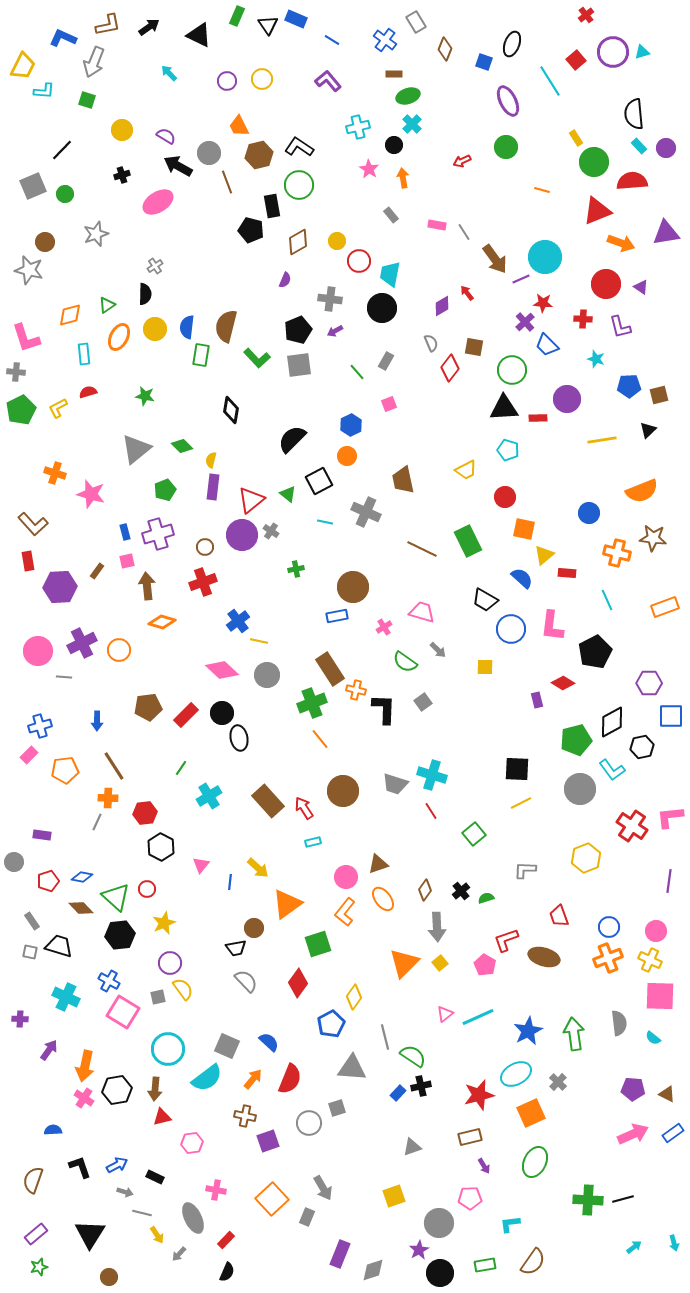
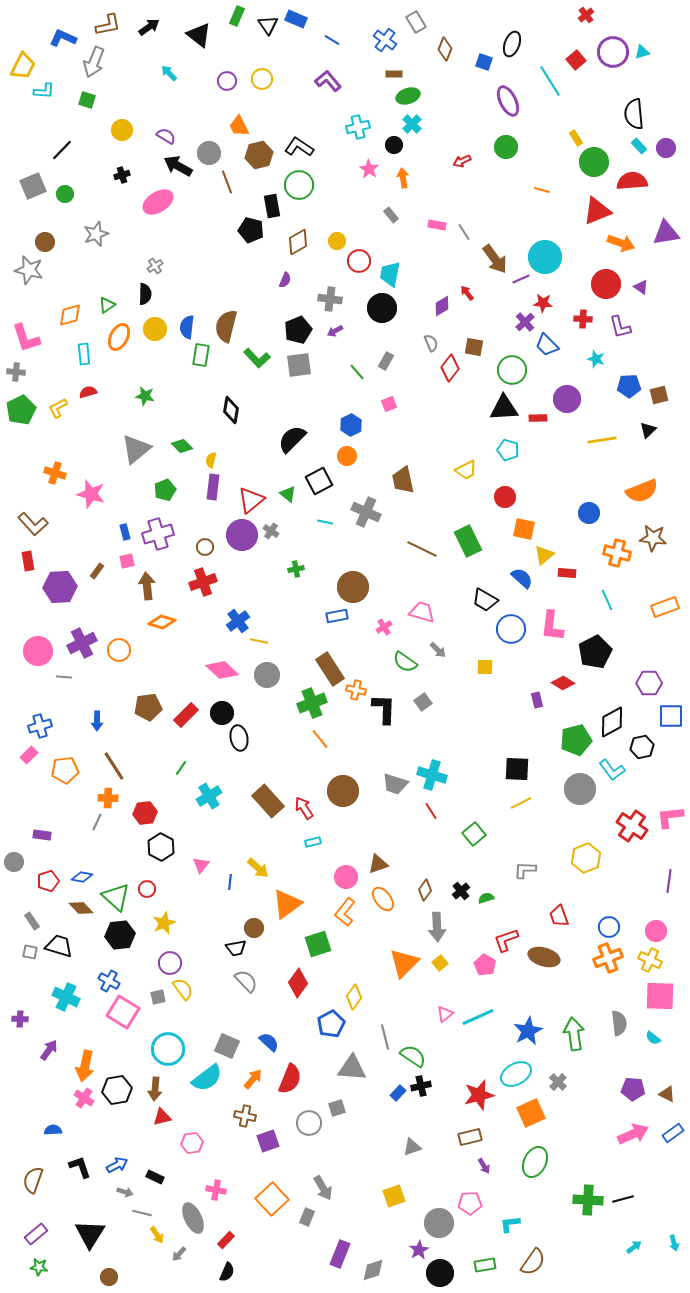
black triangle at (199, 35): rotated 12 degrees clockwise
pink pentagon at (470, 1198): moved 5 px down
green star at (39, 1267): rotated 24 degrees clockwise
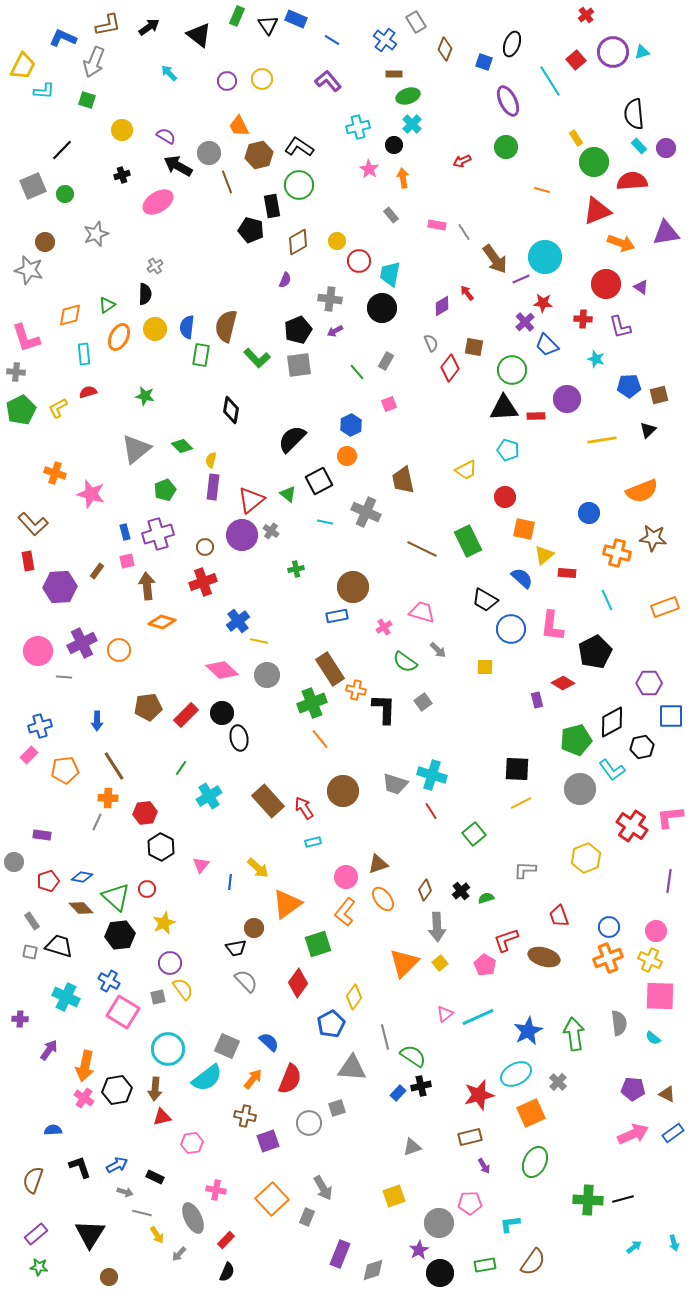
red rectangle at (538, 418): moved 2 px left, 2 px up
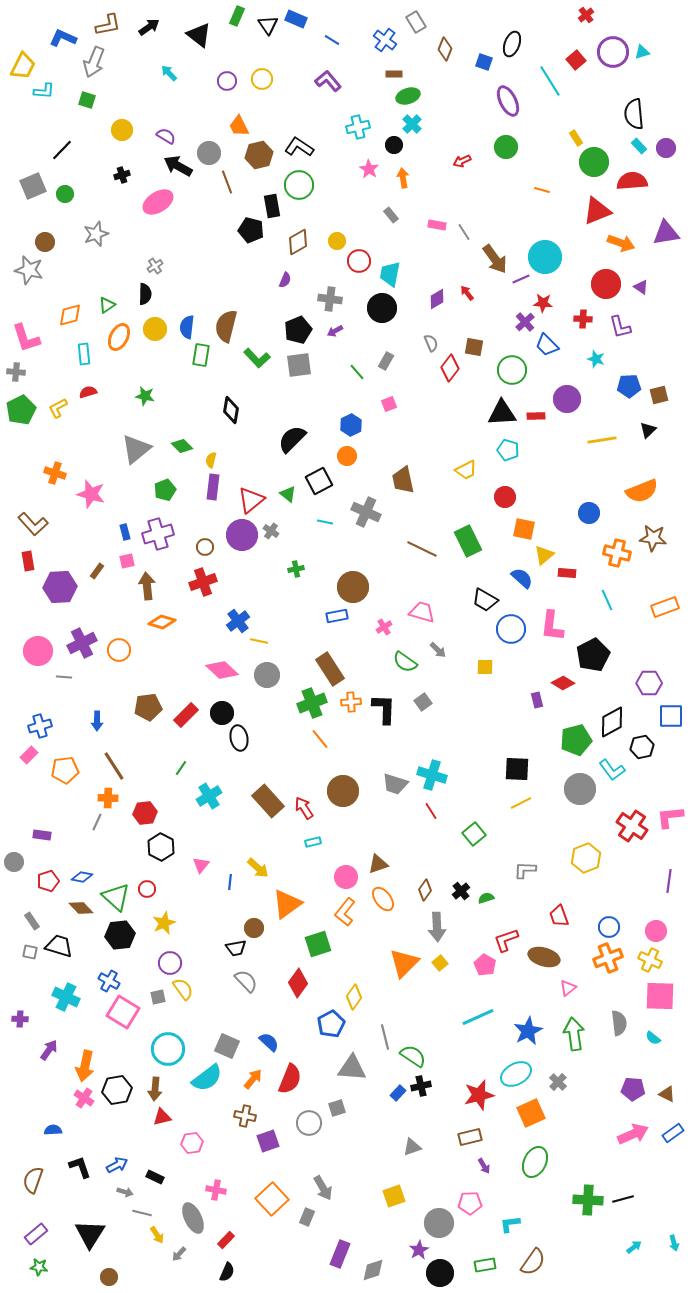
purple diamond at (442, 306): moved 5 px left, 7 px up
black triangle at (504, 408): moved 2 px left, 5 px down
black pentagon at (595, 652): moved 2 px left, 3 px down
orange cross at (356, 690): moved 5 px left, 12 px down; rotated 18 degrees counterclockwise
pink triangle at (445, 1014): moved 123 px right, 26 px up
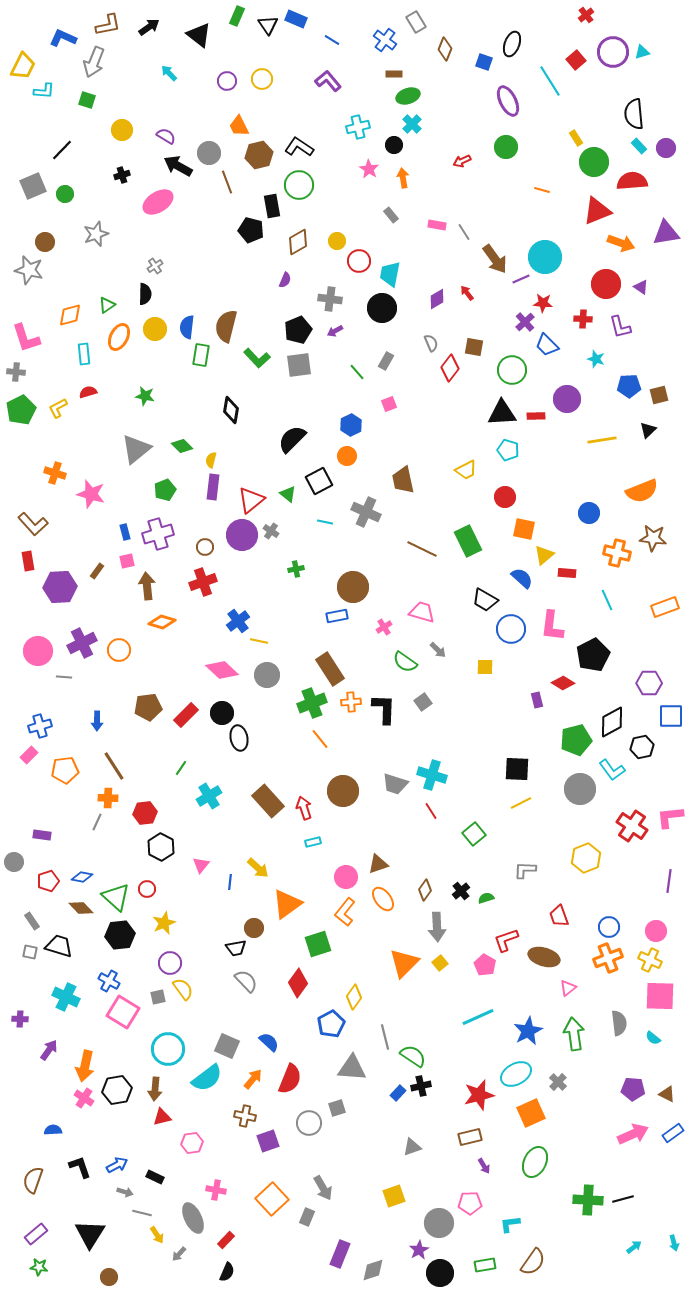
red arrow at (304, 808): rotated 15 degrees clockwise
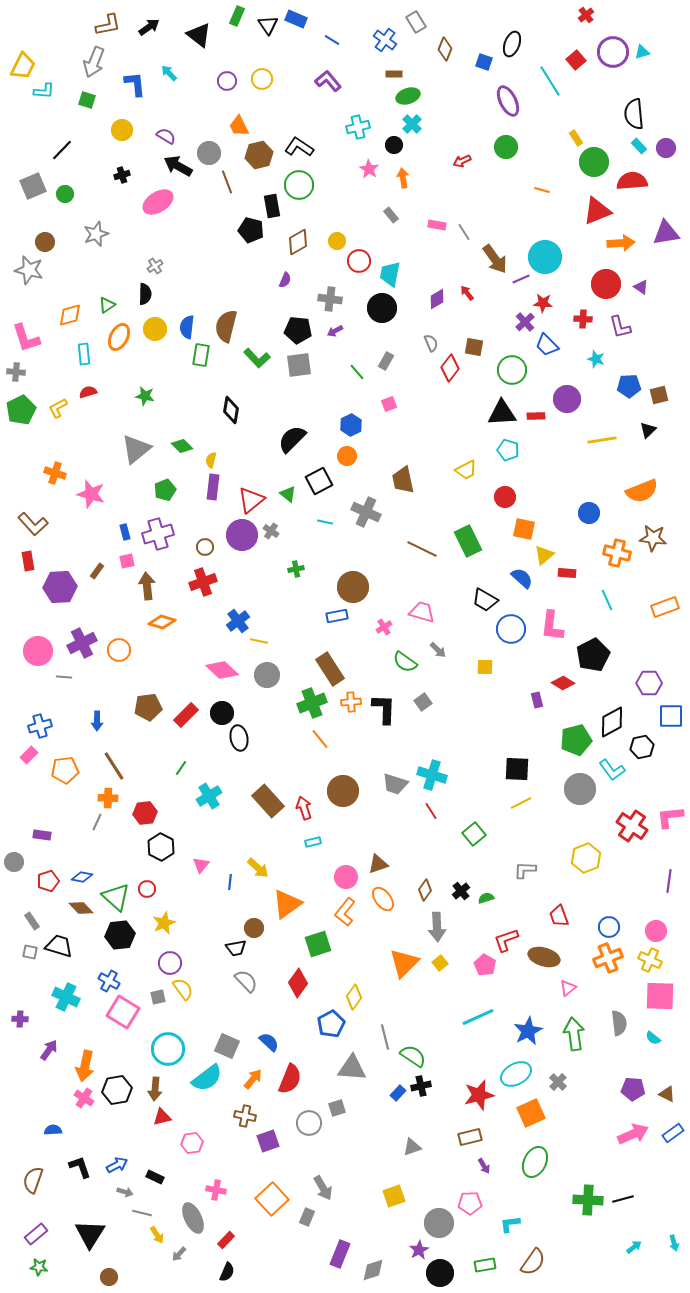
blue L-shape at (63, 38): moved 72 px right, 46 px down; rotated 60 degrees clockwise
orange arrow at (621, 243): rotated 24 degrees counterclockwise
black pentagon at (298, 330): rotated 28 degrees clockwise
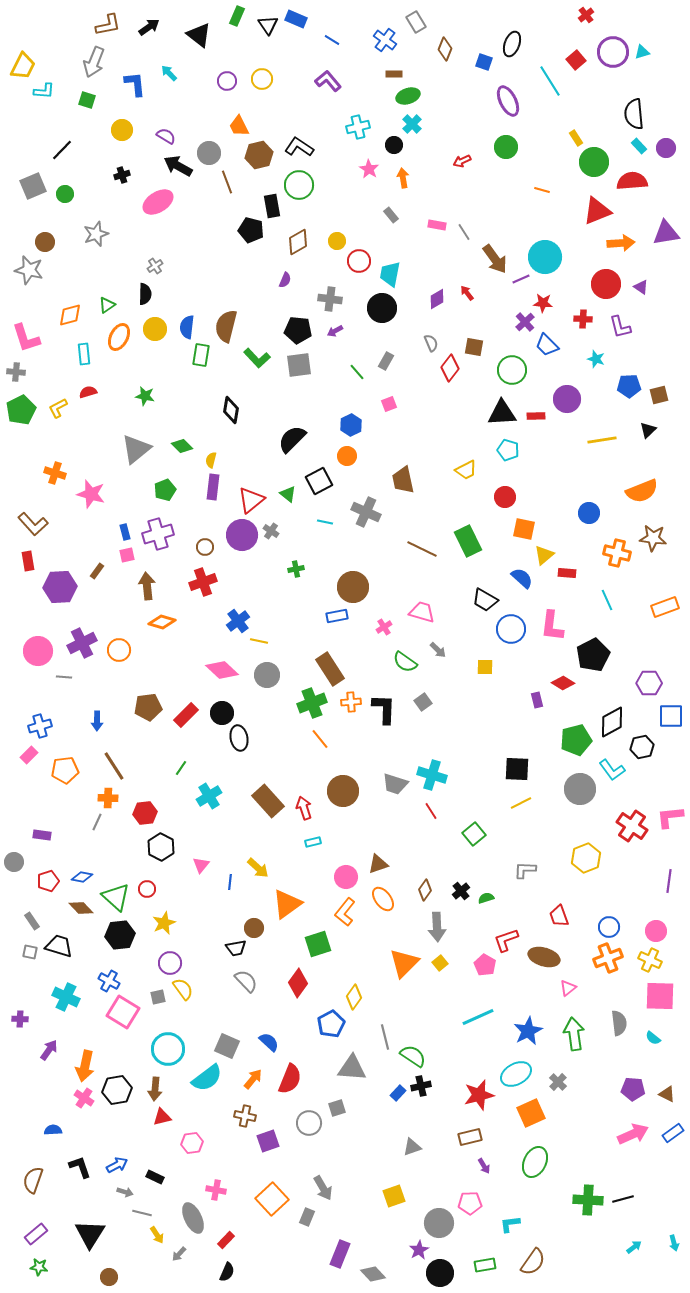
pink square at (127, 561): moved 6 px up
gray diamond at (373, 1270): moved 4 px down; rotated 65 degrees clockwise
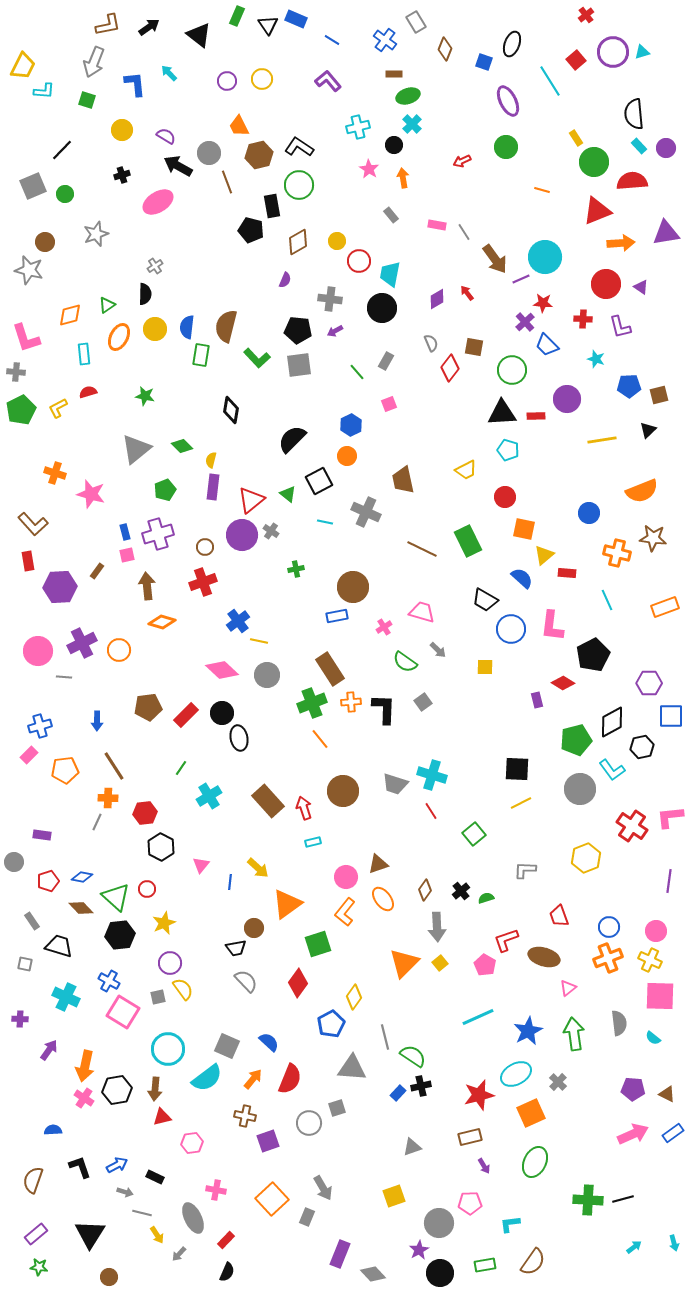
gray square at (30, 952): moved 5 px left, 12 px down
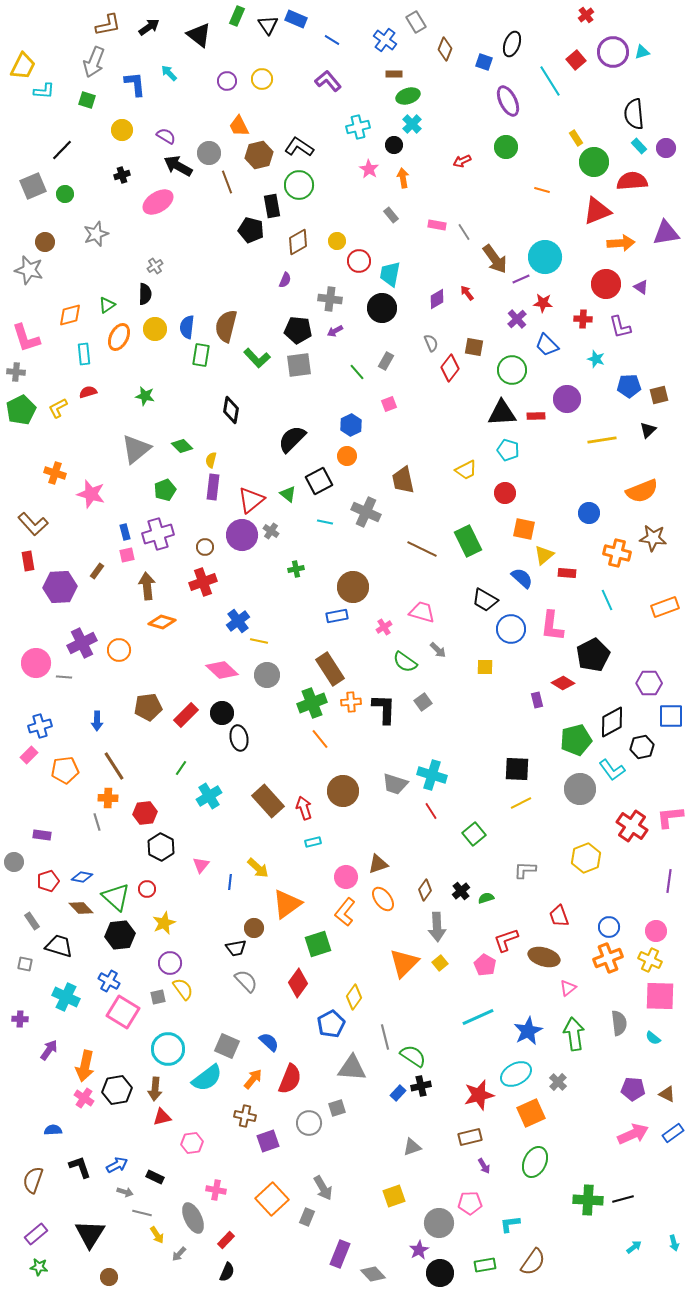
purple cross at (525, 322): moved 8 px left, 3 px up
red circle at (505, 497): moved 4 px up
pink circle at (38, 651): moved 2 px left, 12 px down
gray line at (97, 822): rotated 42 degrees counterclockwise
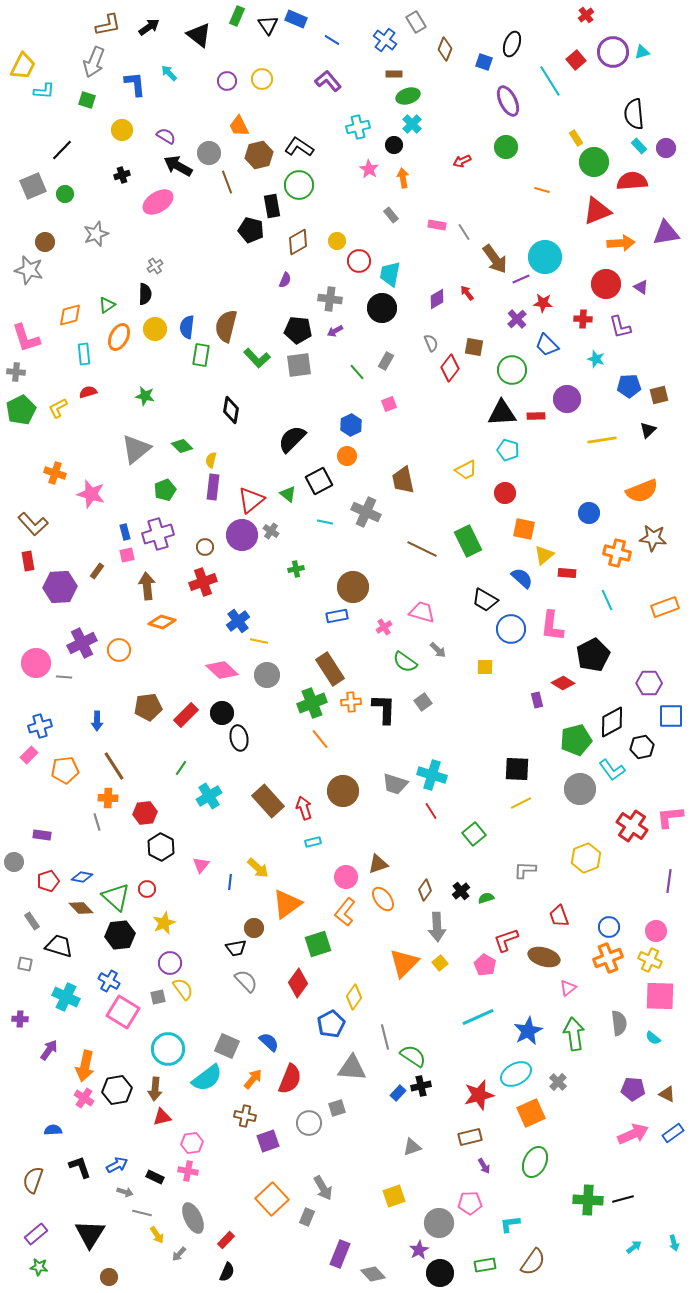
pink cross at (216, 1190): moved 28 px left, 19 px up
